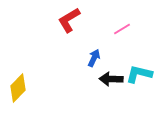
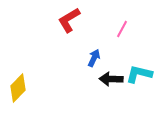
pink line: rotated 30 degrees counterclockwise
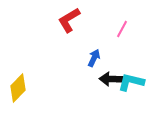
cyan L-shape: moved 8 px left, 8 px down
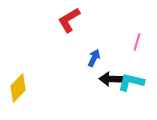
pink line: moved 15 px right, 13 px down; rotated 12 degrees counterclockwise
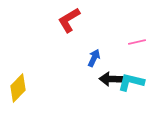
pink line: rotated 60 degrees clockwise
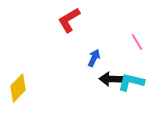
pink line: rotated 72 degrees clockwise
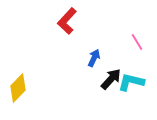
red L-shape: moved 2 px left, 1 px down; rotated 16 degrees counterclockwise
black arrow: rotated 130 degrees clockwise
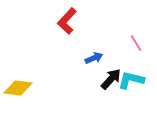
pink line: moved 1 px left, 1 px down
blue arrow: rotated 42 degrees clockwise
cyan L-shape: moved 2 px up
yellow diamond: rotated 52 degrees clockwise
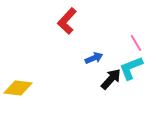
cyan L-shape: moved 12 px up; rotated 36 degrees counterclockwise
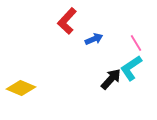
blue arrow: moved 19 px up
cyan L-shape: rotated 12 degrees counterclockwise
yellow diamond: moved 3 px right; rotated 16 degrees clockwise
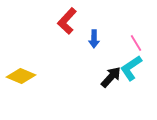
blue arrow: rotated 114 degrees clockwise
black arrow: moved 2 px up
yellow diamond: moved 12 px up
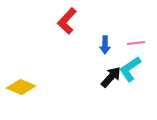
blue arrow: moved 11 px right, 6 px down
pink line: rotated 66 degrees counterclockwise
cyan L-shape: moved 1 px left, 1 px down
yellow diamond: moved 11 px down
